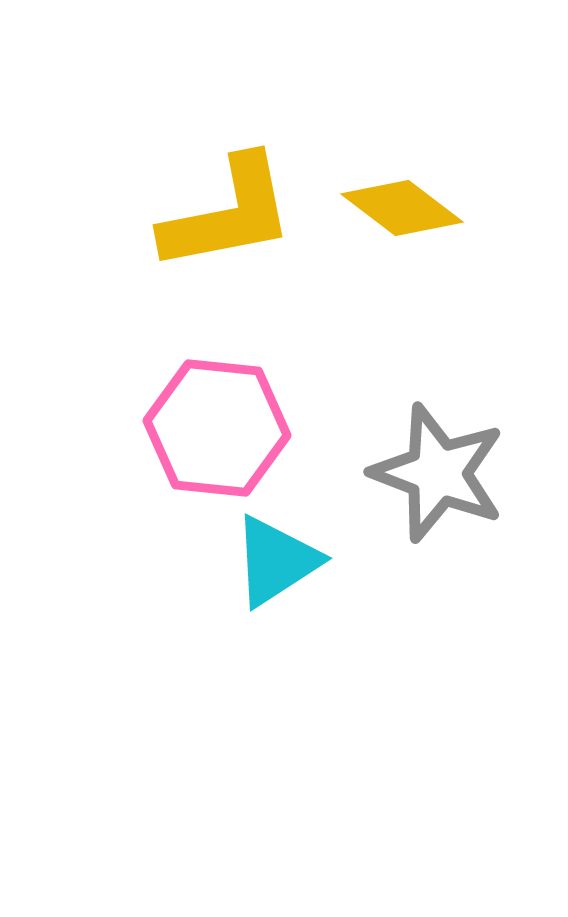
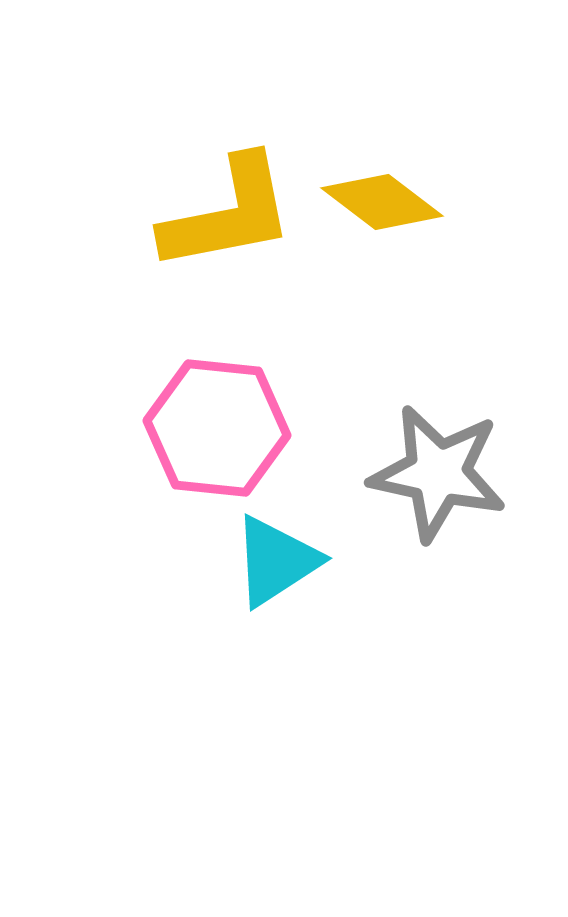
yellow diamond: moved 20 px left, 6 px up
gray star: rotated 9 degrees counterclockwise
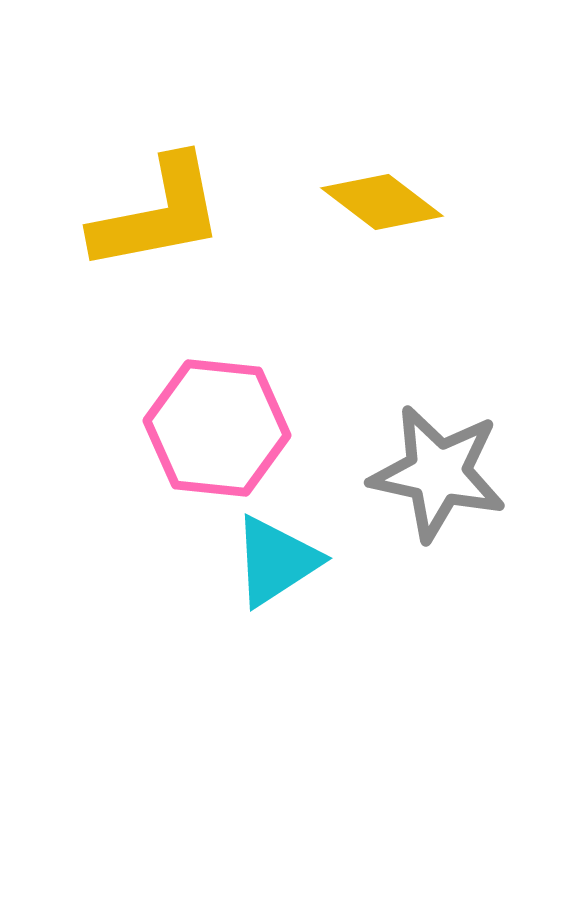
yellow L-shape: moved 70 px left
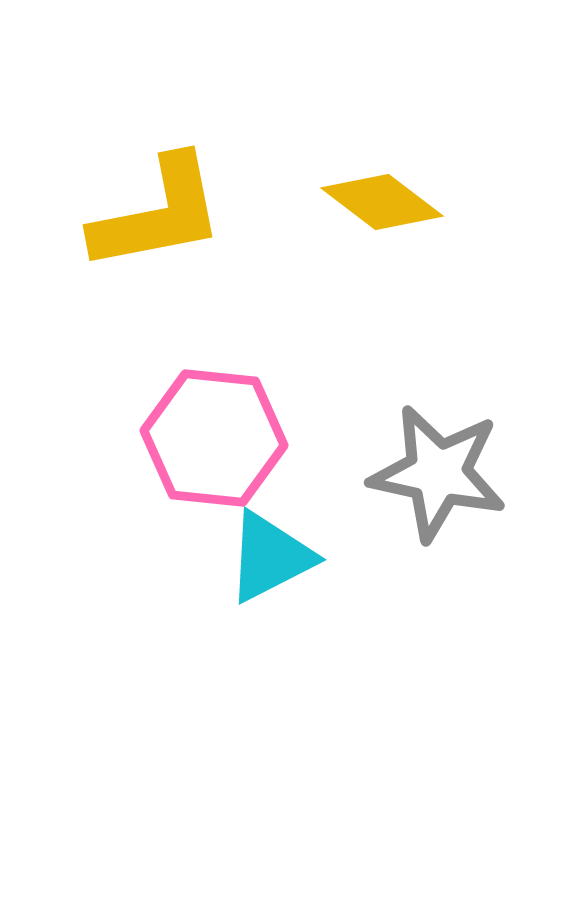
pink hexagon: moved 3 px left, 10 px down
cyan triangle: moved 6 px left, 4 px up; rotated 6 degrees clockwise
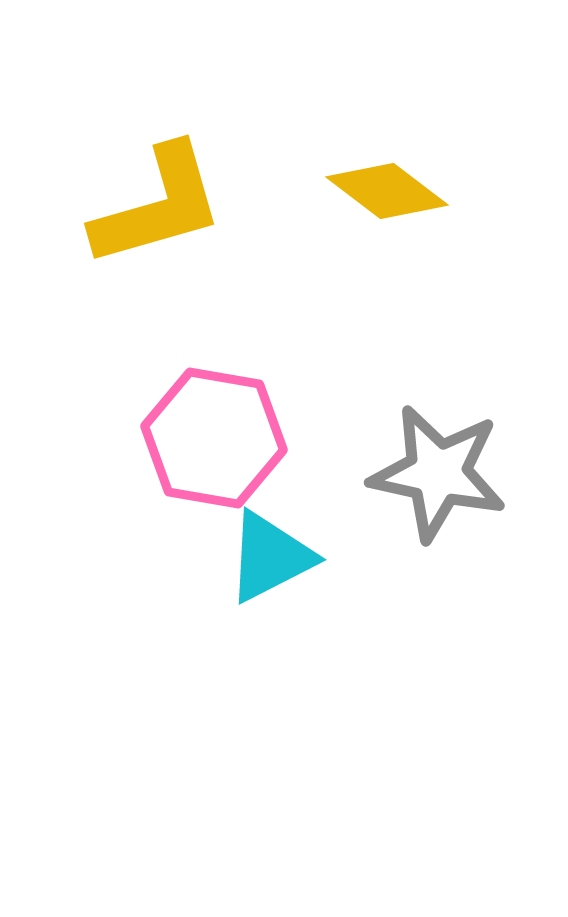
yellow diamond: moved 5 px right, 11 px up
yellow L-shape: moved 8 px up; rotated 5 degrees counterclockwise
pink hexagon: rotated 4 degrees clockwise
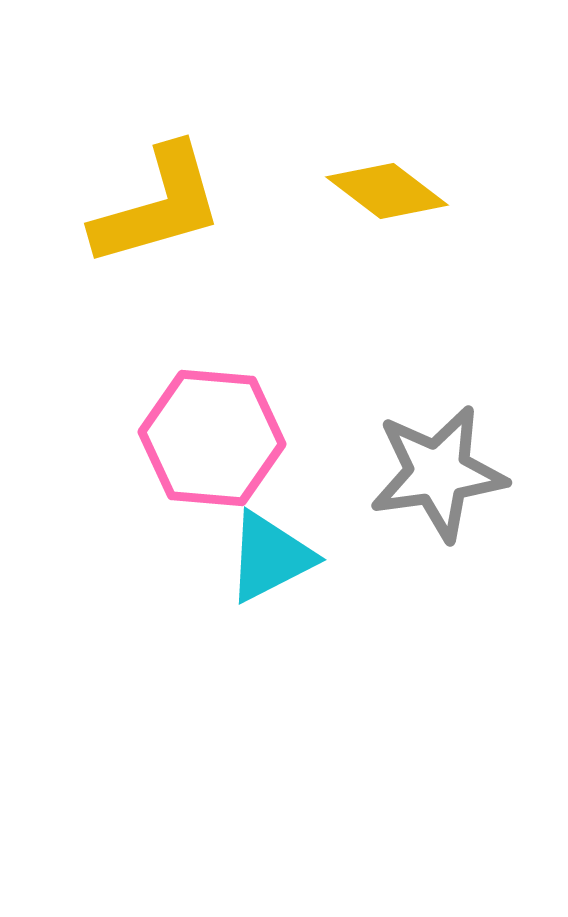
pink hexagon: moved 2 px left; rotated 5 degrees counterclockwise
gray star: rotated 20 degrees counterclockwise
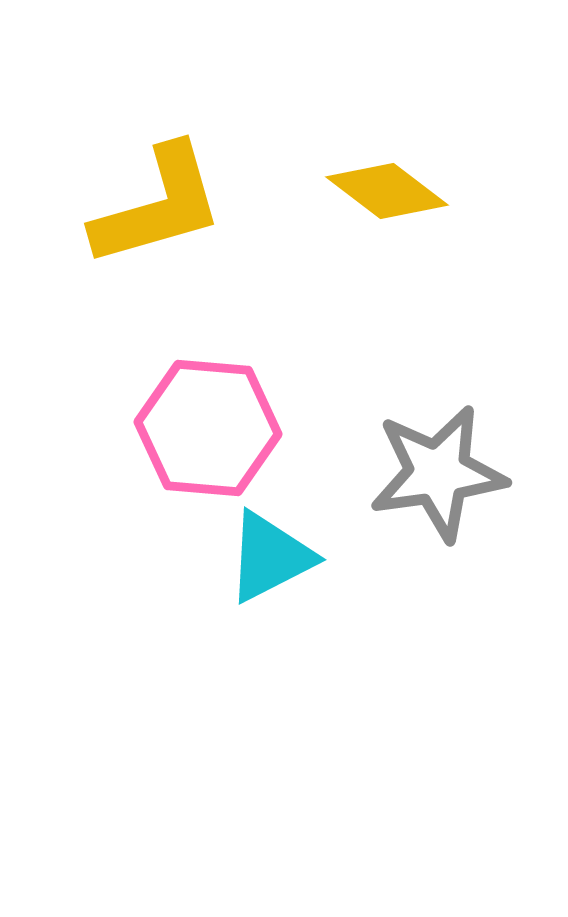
pink hexagon: moved 4 px left, 10 px up
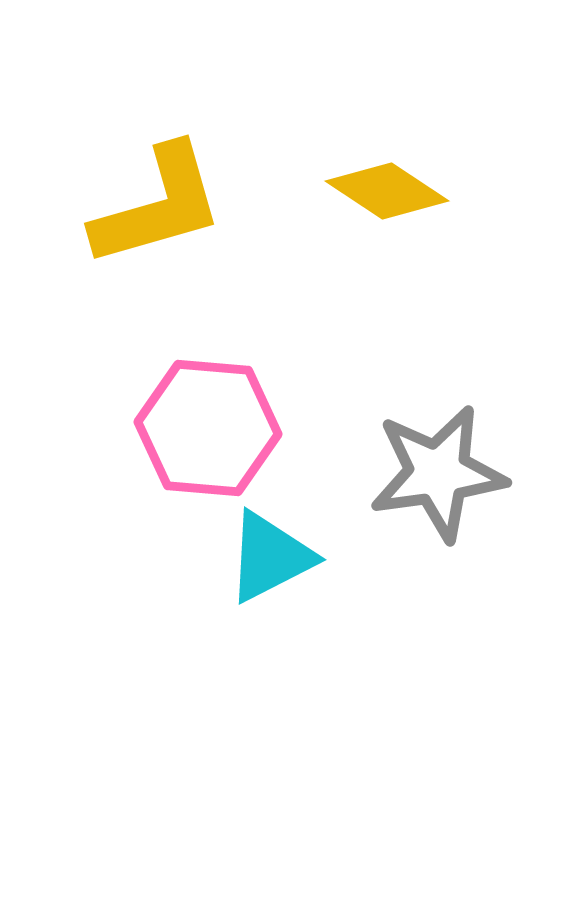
yellow diamond: rotated 4 degrees counterclockwise
